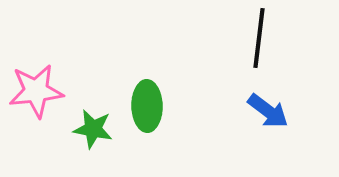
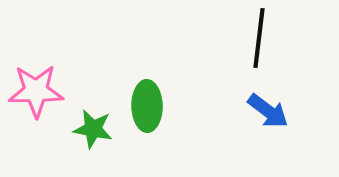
pink star: rotated 6 degrees clockwise
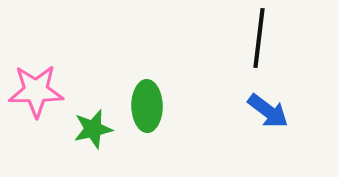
green star: rotated 24 degrees counterclockwise
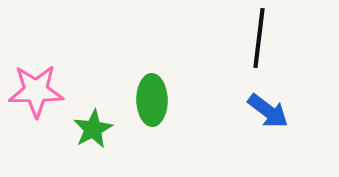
green ellipse: moved 5 px right, 6 px up
green star: rotated 15 degrees counterclockwise
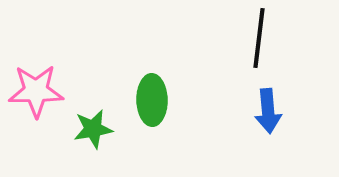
blue arrow: rotated 48 degrees clockwise
green star: rotated 18 degrees clockwise
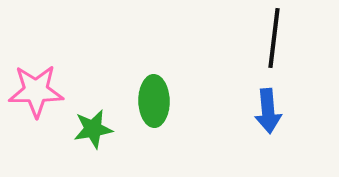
black line: moved 15 px right
green ellipse: moved 2 px right, 1 px down
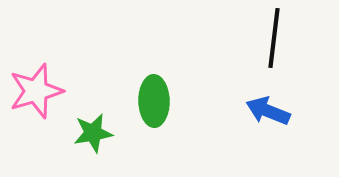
pink star: rotated 16 degrees counterclockwise
blue arrow: rotated 117 degrees clockwise
green star: moved 4 px down
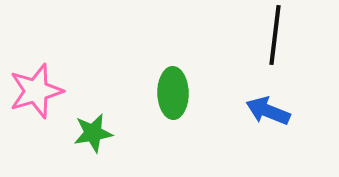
black line: moved 1 px right, 3 px up
green ellipse: moved 19 px right, 8 px up
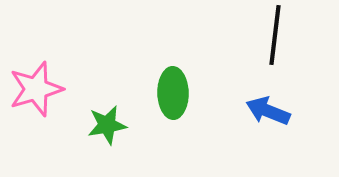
pink star: moved 2 px up
green star: moved 14 px right, 8 px up
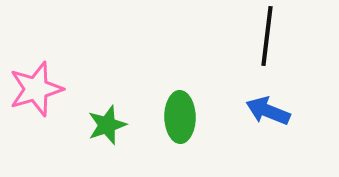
black line: moved 8 px left, 1 px down
green ellipse: moved 7 px right, 24 px down
green star: rotated 9 degrees counterclockwise
